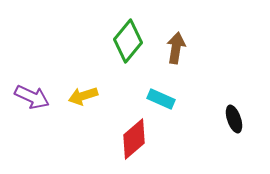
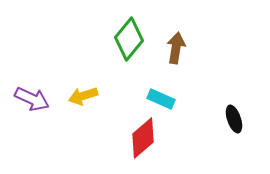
green diamond: moved 1 px right, 2 px up
purple arrow: moved 2 px down
red diamond: moved 9 px right, 1 px up
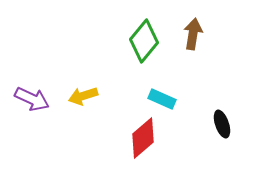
green diamond: moved 15 px right, 2 px down
brown arrow: moved 17 px right, 14 px up
cyan rectangle: moved 1 px right
black ellipse: moved 12 px left, 5 px down
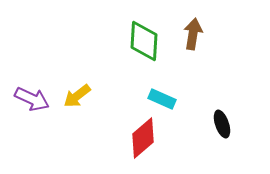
green diamond: rotated 36 degrees counterclockwise
yellow arrow: moved 6 px left; rotated 20 degrees counterclockwise
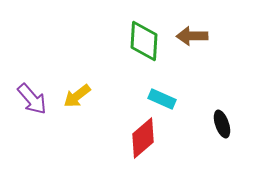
brown arrow: moved 1 px left, 2 px down; rotated 100 degrees counterclockwise
purple arrow: rotated 24 degrees clockwise
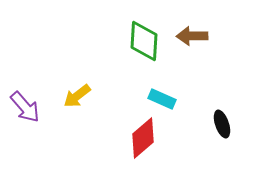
purple arrow: moved 7 px left, 8 px down
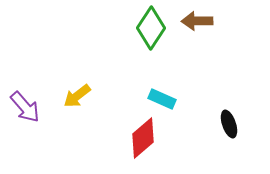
brown arrow: moved 5 px right, 15 px up
green diamond: moved 7 px right, 13 px up; rotated 30 degrees clockwise
black ellipse: moved 7 px right
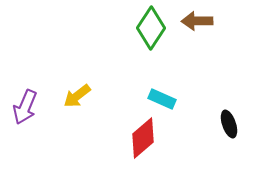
purple arrow: rotated 64 degrees clockwise
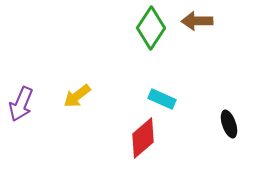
purple arrow: moved 4 px left, 3 px up
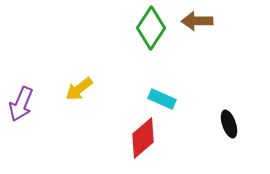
yellow arrow: moved 2 px right, 7 px up
